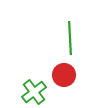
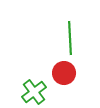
red circle: moved 2 px up
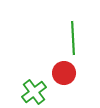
green line: moved 3 px right
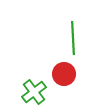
red circle: moved 1 px down
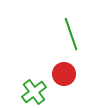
green line: moved 2 px left, 4 px up; rotated 16 degrees counterclockwise
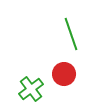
green cross: moved 3 px left, 3 px up
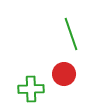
green cross: rotated 35 degrees clockwise
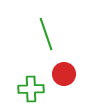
green line: moved 25 px left
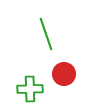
green cross: moved 1 px left
